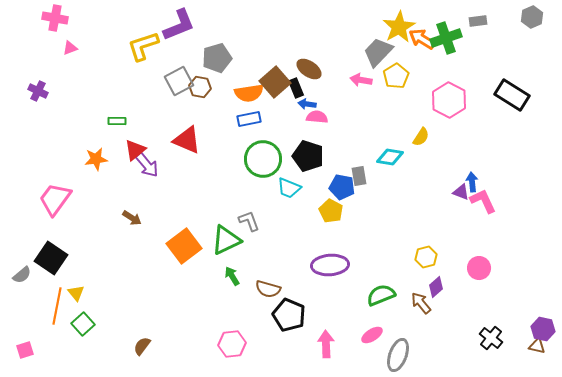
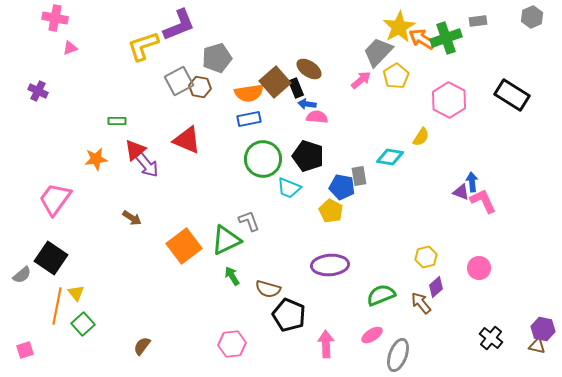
pink arrow at (361, 80): rotated 130 degrees clockwise
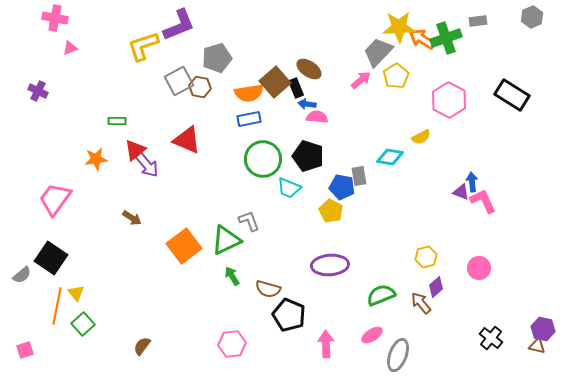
yellow star at (399, 27): rotated 28 degrees clockwise
yellow semicircle at (421, 137): rotated 30 degrees clockwise
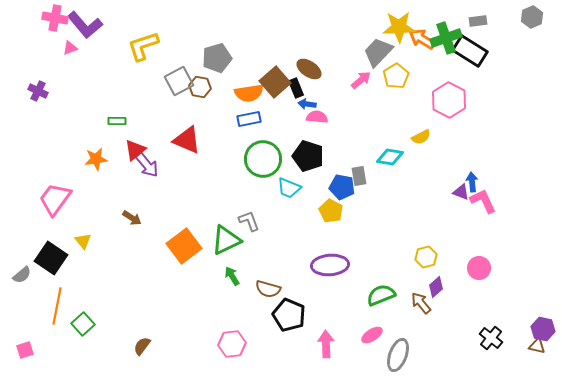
purple L-shape at (179, 25): moved 94 px left; rotated 72 degrees clockwise
black rectangle at (512, 95): moved 42 px left, 44 px up
yellow triangle at (76, 293): moved 7 px right, 52 px up
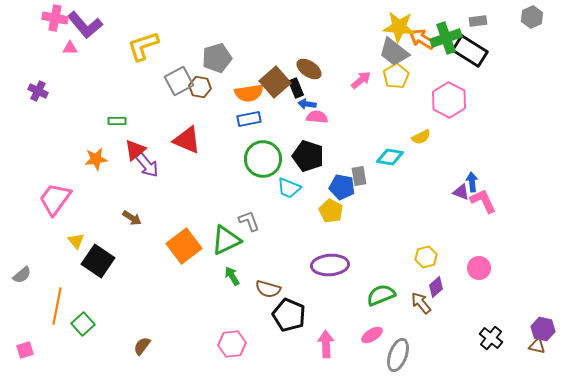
yellow star at (399, 27): rotated 8 degrees clockwise
pink triangle at (70, 48): rotated 21 degrees clockwise
gray trapezoid at (378, 52): moved 16 px right; rotated 96 degrees counterclockwise
yellow triangle at (83, 241): moved 7 px left
black square at (51, 258): moved 47 px right, 3 px down
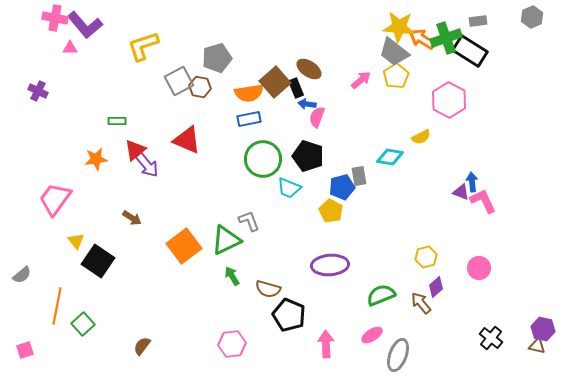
pink semicircle at (317, 117): rotated 75 degrees counterclockwise
blue pentagon at (342, 187): rotated 25 degrees counterclockwise
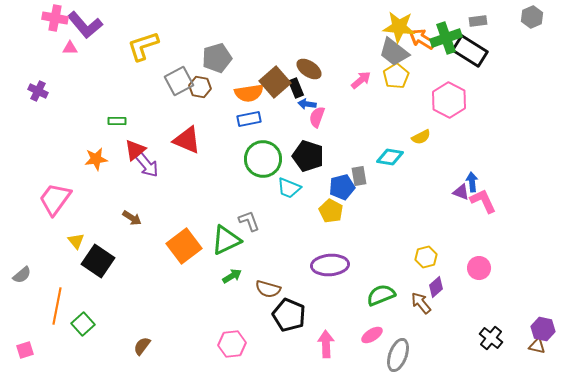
green arrow at (232, 276): rotated 90 degrees clockwise
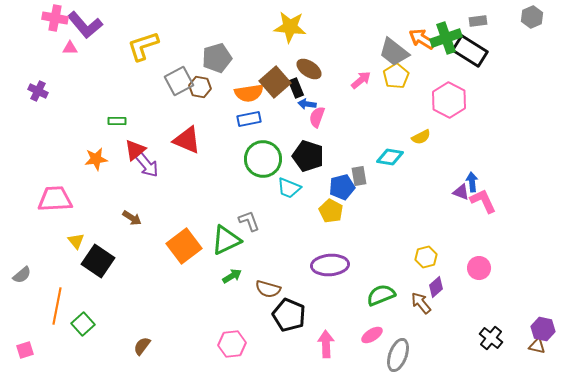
yellow star at (399, 27): moved 109 px left
pink trapezoid at (55, 199): rotated 51 degrees clockwise
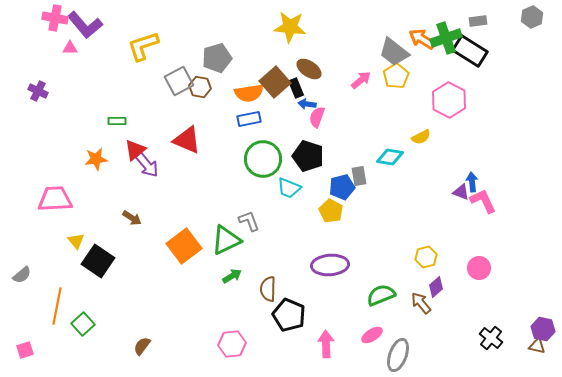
brown semicircle at (268, 289): rotated 75 degrees clockwise
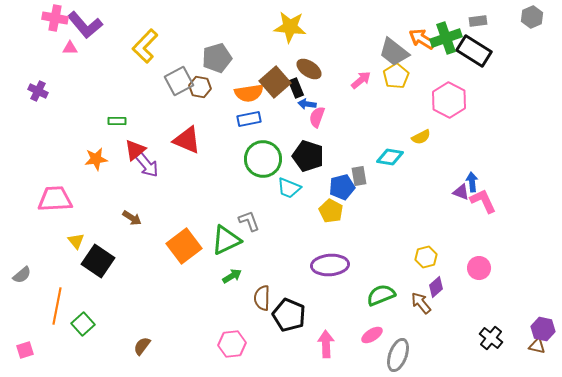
yellow L-shape at (143, 46): moved 2 px right; rotated 28 degrees counterclockwise
black rectangle at (470, 51): moved 4 px right
brown semicircle at (268, 289): moved 6 px left, 9 px down
